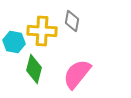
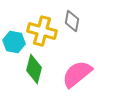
yellow cross: rotated 12 degrees clockwise
pink semicircle: rotated 12 degrees clockwise
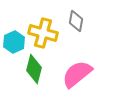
gray diamond: moved 4 px right
yellow cross: moved 1 px right, 2 px down
cyan hexagon: rotated 25 degrees clockwise
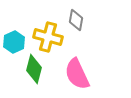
gray diamond: moved 1 px up
yellow cross: moved 5 px right, 4 px down
pink semicircle: rotated 76 degrees counterclockwise
